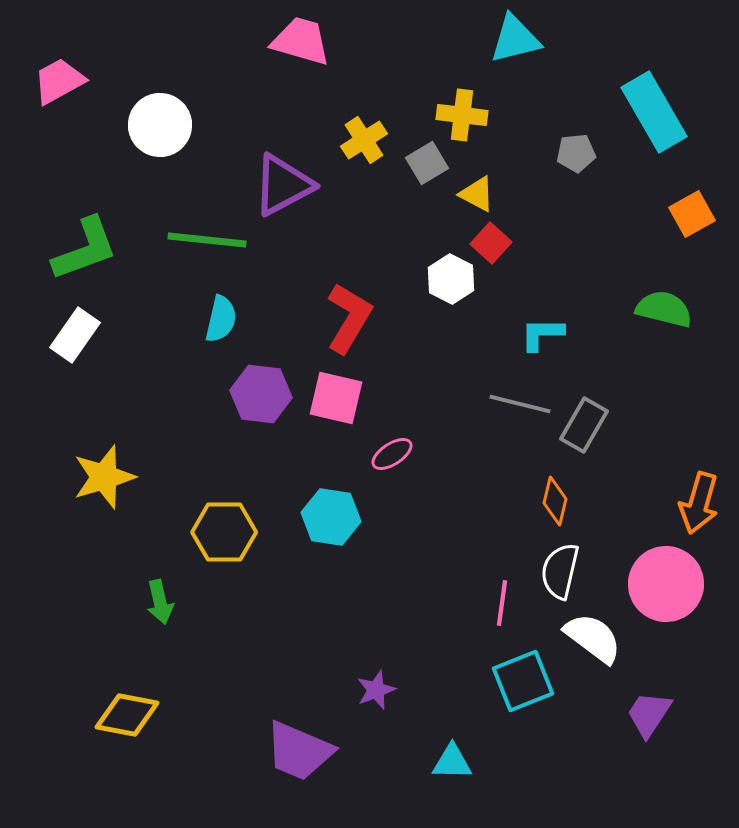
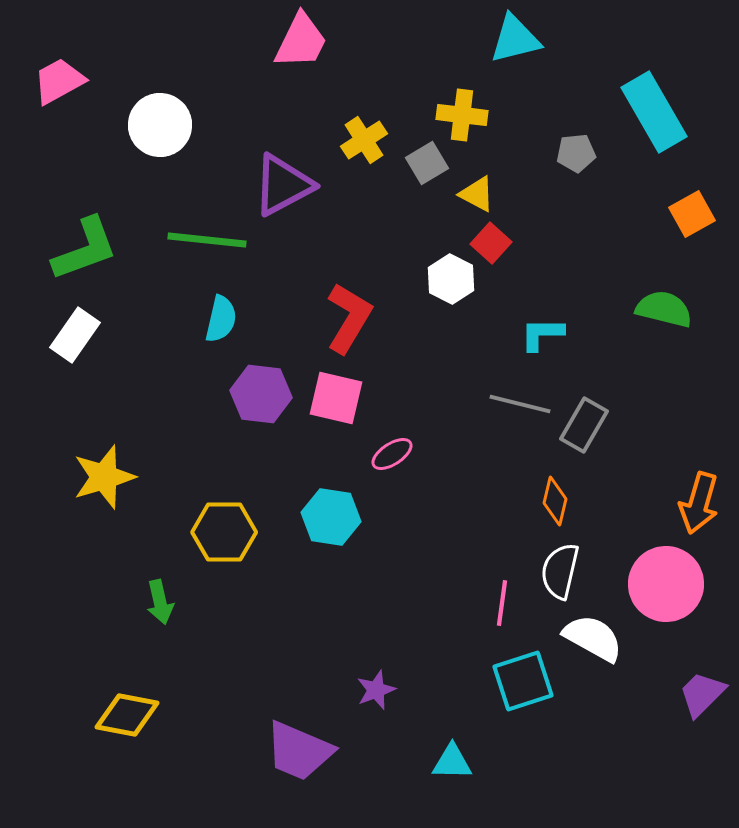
pink trapezoid at (301, 41): rotated 100 degrees clockwise
white semicircle at (593, 638): rotated 8 degrees counterclockwise
cyan square at (523, 681): rotated 4 degrees clockwise
purple trapezoid at (649, 714): moved 53 px right, 20 px up; rotated 12 degrees clockwise
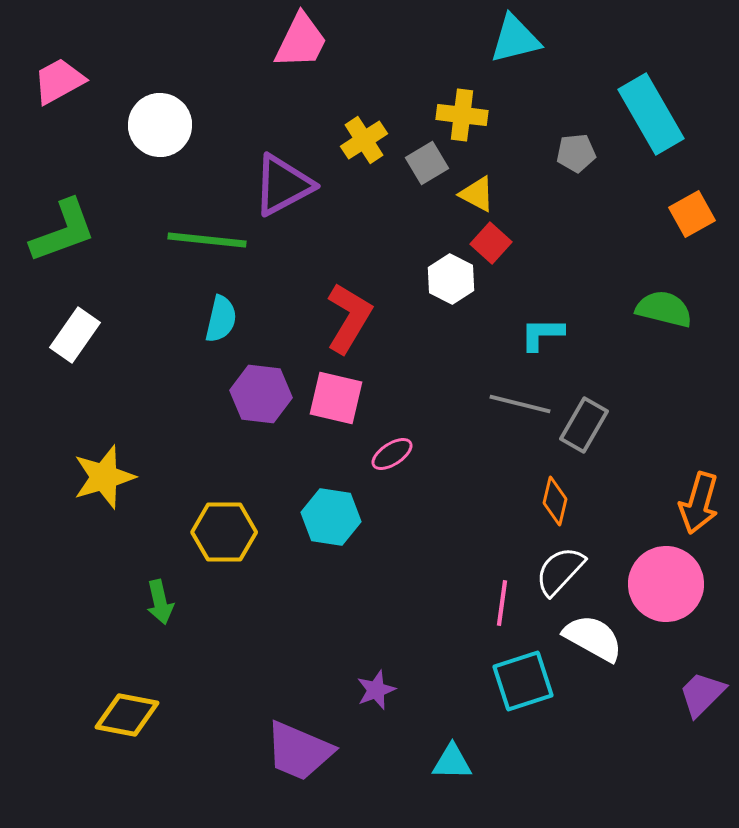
cyan rectangle at (654, 112): moved 3 px left, 2 px down
green L-shape at (85, 249): moved 22 px left, 18 px up
white semicircle at (560, 571): rotated 30 degrees clockwise
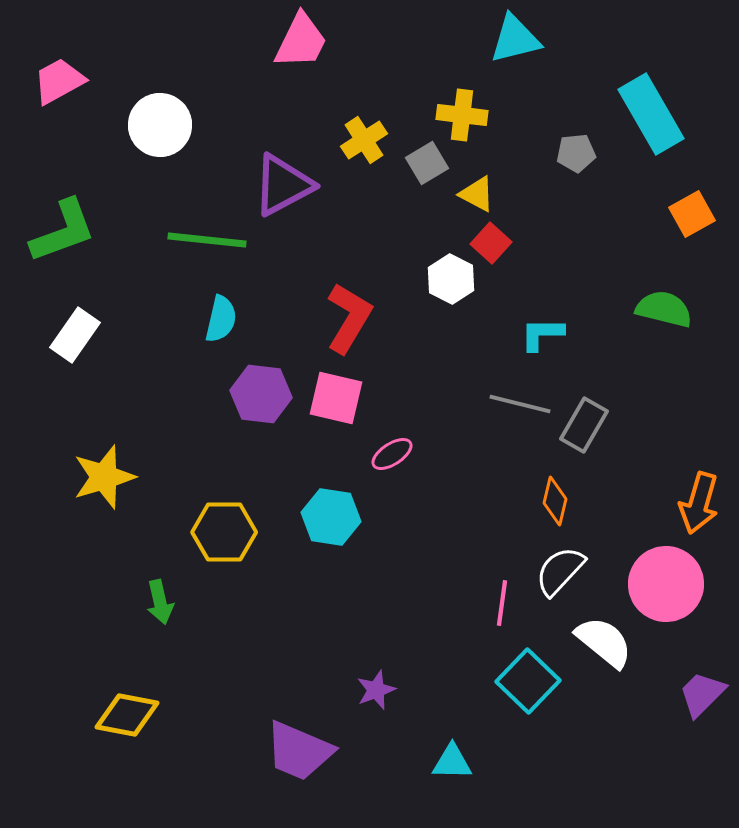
white semicircle at (593, 638): moved 11 px right, 4 px down; rotated 10 degrees clockwise
cyan square at (523, 681): moved 5 px right; rotated 28 degrees counterclockwise
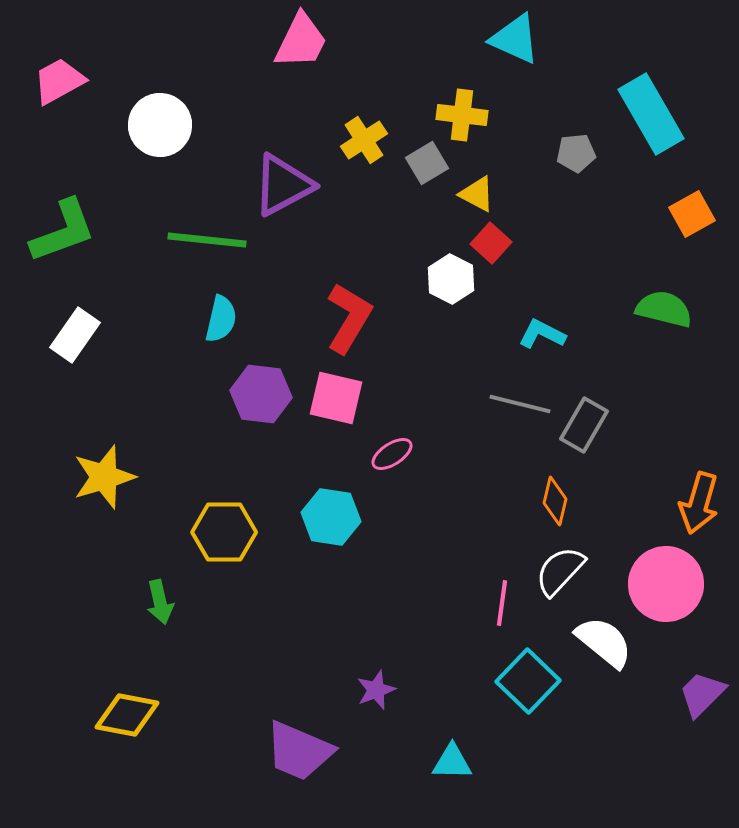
cyan triangle at (515, 39): rotated 38 degrees clockwise
cyan L-shape at (542, 334): rotated 27 degrees clockwise
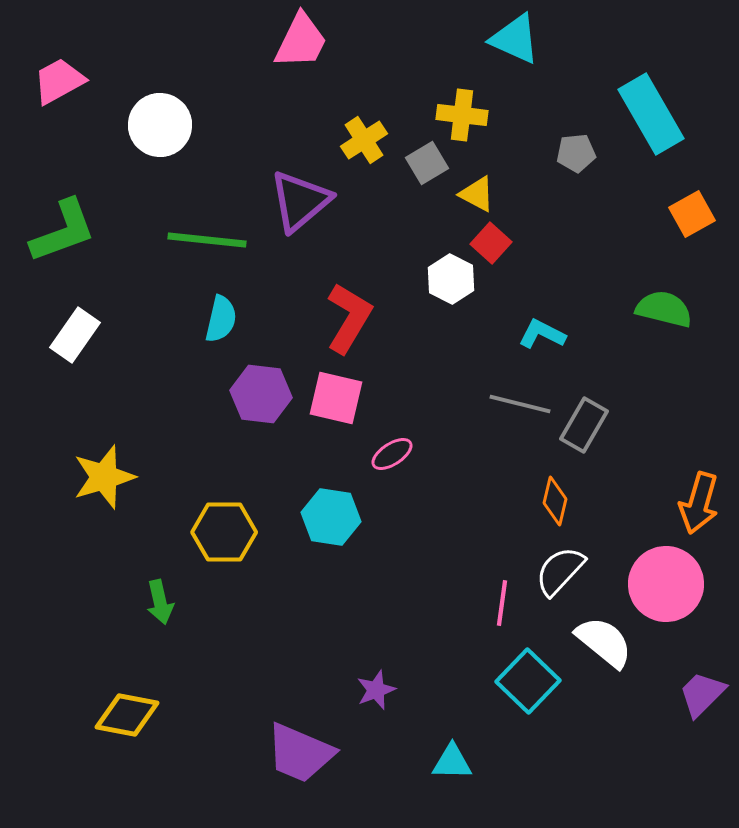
purple triangle at (283, 185): moved 17 px right, 16 px down; rotated 12 degrees counterclockwise
purple trapezoid at (299, 751): moved 1 px right, 2 px down
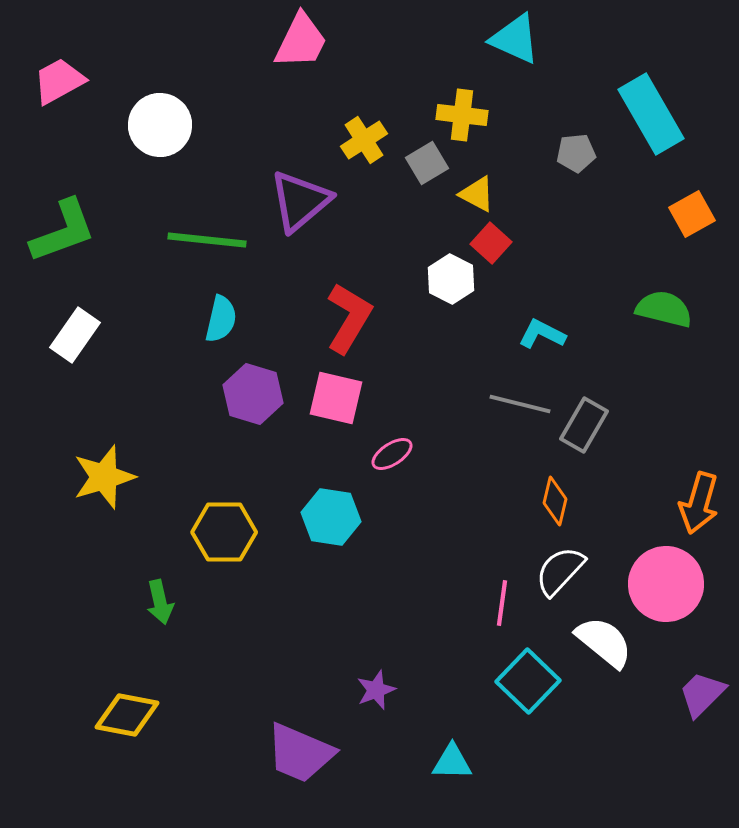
purple hexagon at (261, 394): moved 8 px left; rotated 10 degrees clockwise
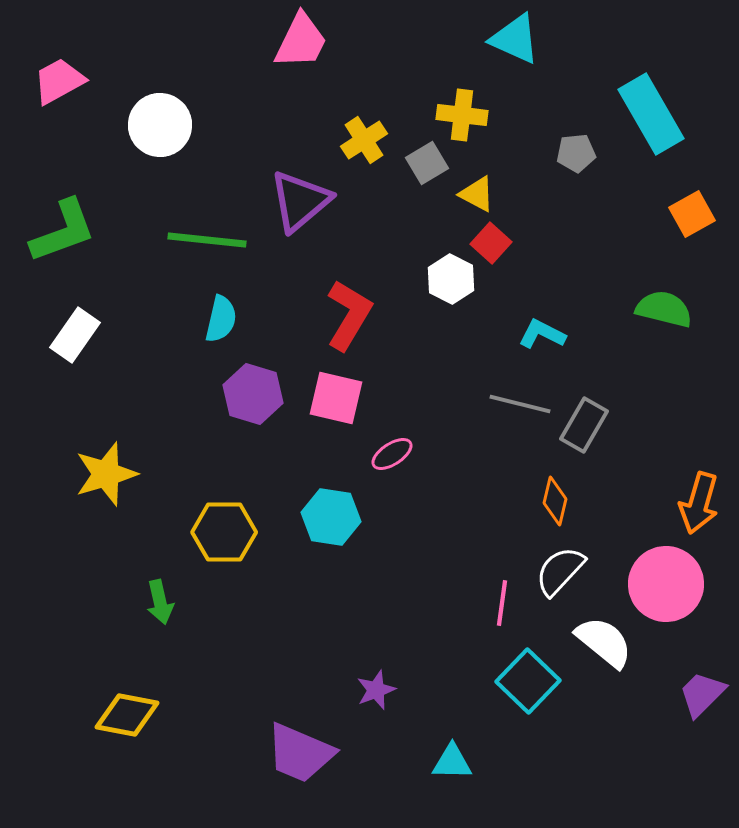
red L-shape at (349, 318): moved 3 px up
yellow star at (104, 477): moved 2 px right, 3 px up
